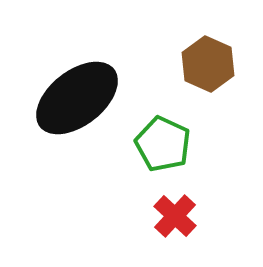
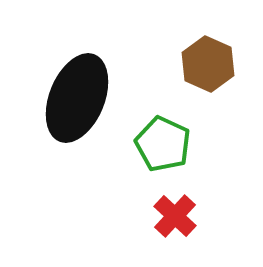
black ellipse: rotated 30 degrees counterclockwise
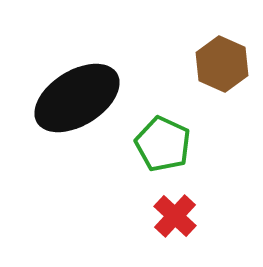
brown hexagon: moved 14 px right
black ellipse: rotated 36 degrees clockwise
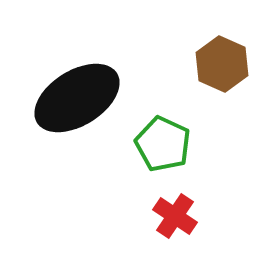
red cross: rotated 9 degrees counterclockwise
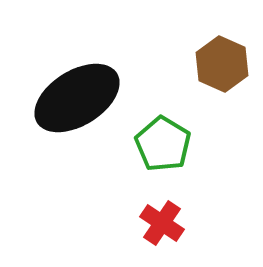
green pentagon: rotated 6 degrees clockwise
red cross: moved 13 px left, 7 px down
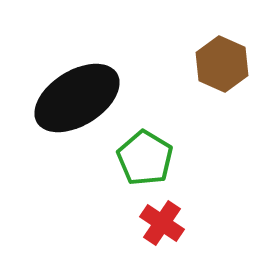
green pentagon: moved 18 px left, 14 px down
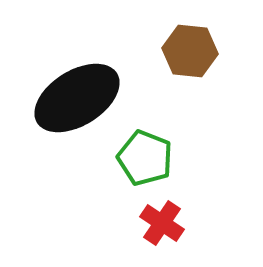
brown hexagon: moved 32 px left, 13 px up; rotated 18 degrees counterclockwise
green pentagon: rotated 10 degrees counterclockwise
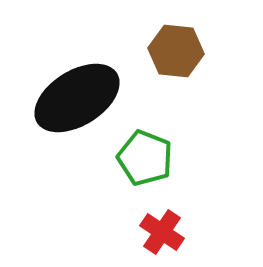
brown hexagon: moved 14 px left
red cross: moved 9 px down
